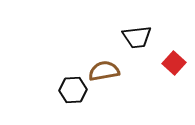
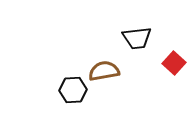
black trapezoid: moved 1 px down
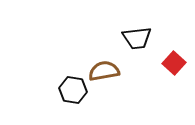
black hexagon: rotated 12 degrees clockwise
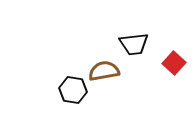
black trapezoid: moved 3 px left, 6 px down
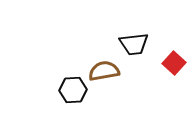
black hexagon: rotated 12 degrees counterclockwise
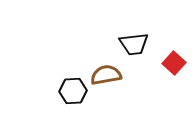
brown semicircle: moved 2 px right, 4 px down
black hexagon: moved 1 px down
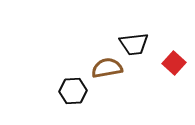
brown semicircle: moved 1 px right, 7 px up
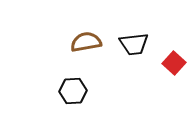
brown semicircle: moved 21 px left, 26 px up
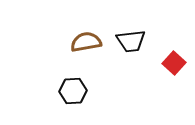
black trapezoid: moved 3 px left, 3 px up
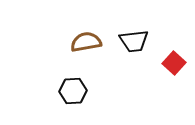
black trapezoid: moved 3 px right
